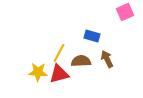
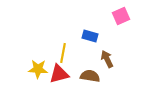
pink square: moved 4 px left, 4 px down
blue rectangle: moved 2 px left
yellow line: moved 4 px right; rotated 18 degrees counterclockwise
brown semicircle: moved 9 px right, 15 px down; rotated 12 degrees clockwise
yellow star: moved 3 px up
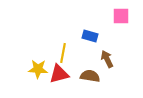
pink square: rotated 24 degrees clockwise
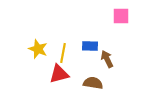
blue rectangle: moved 10 px down; rotated 14 degrees counterclockwise
yellow star: moved 20 px up; rotated 18 degrees clockwise
brown semicircle: moved 3 px right, 7 px down
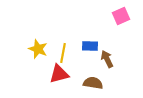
pink square: rotated 24 degrees counterclockwise
